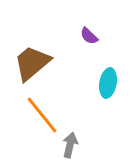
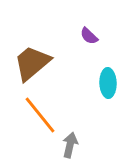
cyan ellipse: rotated 12 degrees counterclockwise
orange line: moved 2 px left
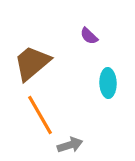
orange line: rotated 9 degrees clockwise
gray arrow: rotated 60 degrees clockwise
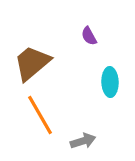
purple semicircle: rotated 18 degrees clockwise
cyan ellipse: moved 2 px right, 1 px up
gray arrow: moved 13 px right, 4 px up
